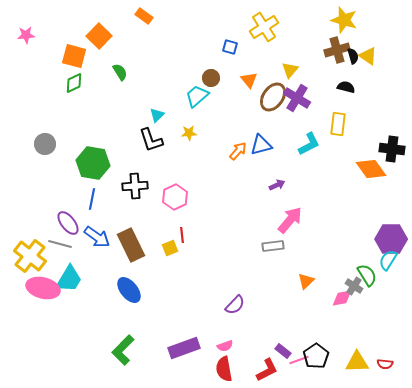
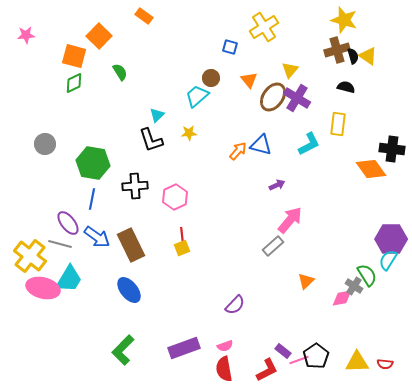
blue triangle at (261, 145): rotated 30 degrees clockwise
gray rectangle at (273, 246): rotated 35 degrees counterclockwise
yellow square at (170, 248): moved 12 px right
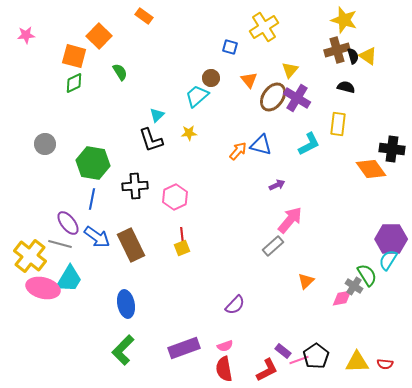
blue ellipse at (129, 290): moved 3 px left, 14 px down; rotated 28 degrees clockwise
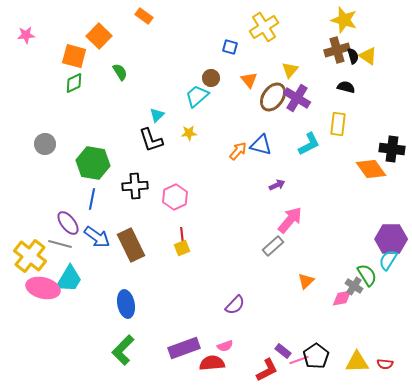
red semicircle at (224, 369): moved 12 px left, 6 px up; rotated 95 degrees clockwise
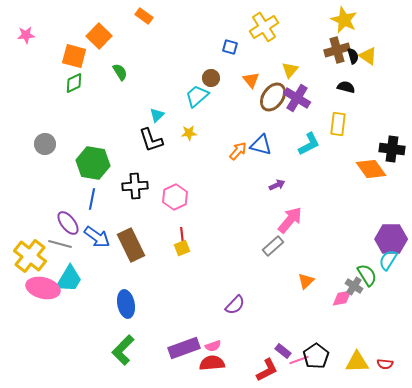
yellow star at (344, 20): rotated 8 degrees clockwise
orange triangle at (249, 80): moved 2 px right
pink semicircle at (225, 346): moved 12 px left
